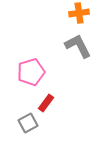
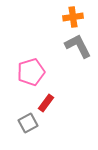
orange cross: moved 6 px left, 4 px down
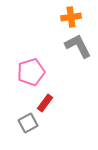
orange cross: moved 2 px left
red rectangle: moved 1 px left
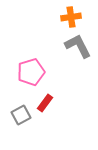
gray square: moved 7 px left, 8 px up
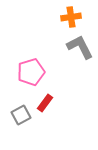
gray L-shape: moved 2 px right, 1 px down
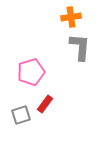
gray L-shape: rotated 32 degrees clockwise
red rectangle: moved 1 px down
gray square: rotated 12 degrees clockwise
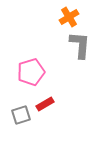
orange cross: moved 2 px left; rotated 24 degrees counterclockwise
gray L-shape: moved 2 px up
red rectangle: rotated 24 degrees clockwise
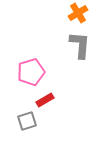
orange cross: moved 9 px right, 4 px up
red rectangle: moved 4 px up
gray square: moved 6 px right, 6 px down
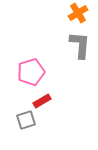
red rectangle: moved 3 px left, 1 px down
gray square: moved 1 px left, 1 px up
